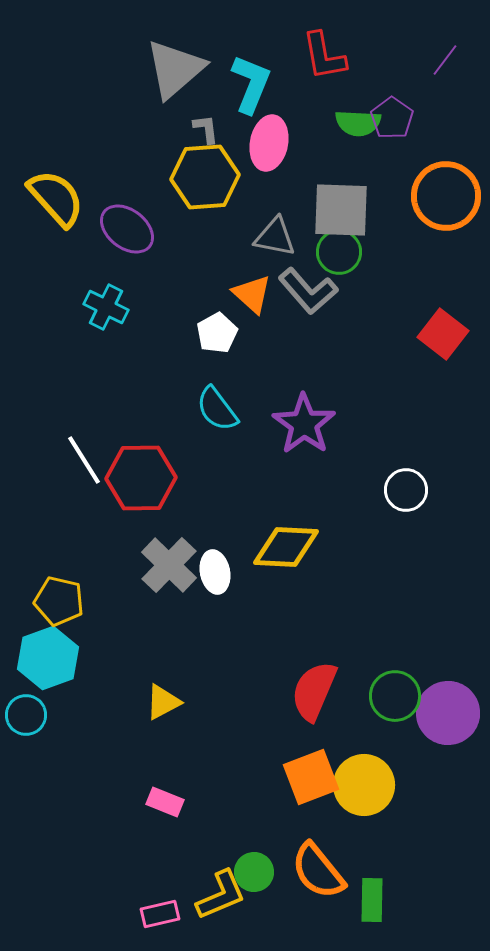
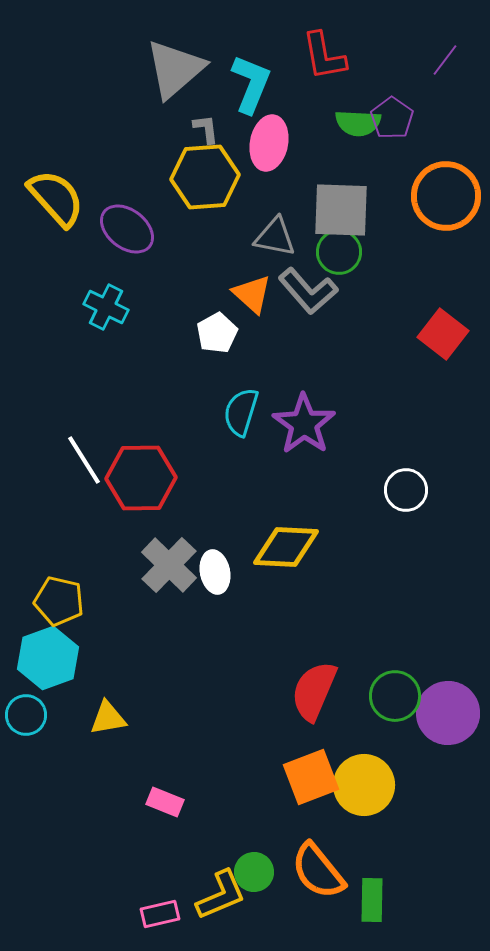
cyan semicircle at (217, 409): moved 24 px right, 3 px down; rotated 54 degrees clockwise
yellow triangle at (163, 702): moved 55 px left, 16 px down; rotated 18 degrees clockwise
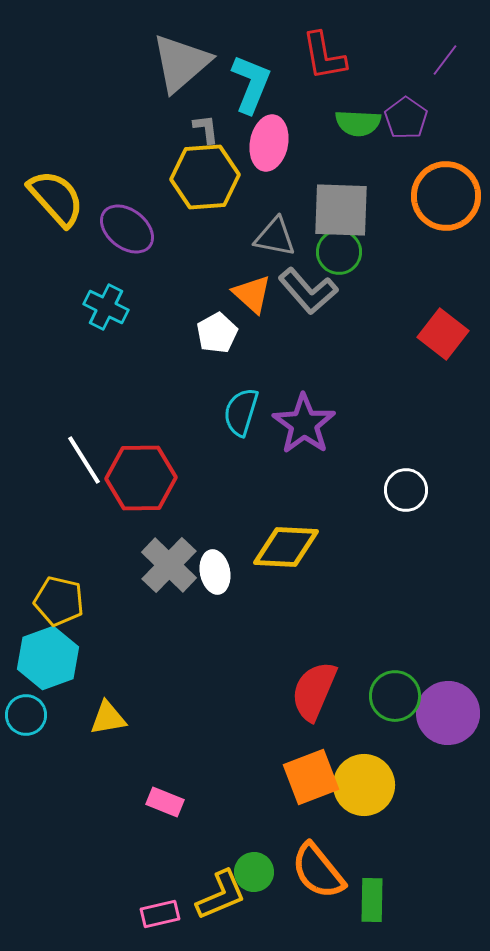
gray triangle at (175, 69): moved 6 px right, 6 px up
purple pentagon at (392, 118): moved 14 px right
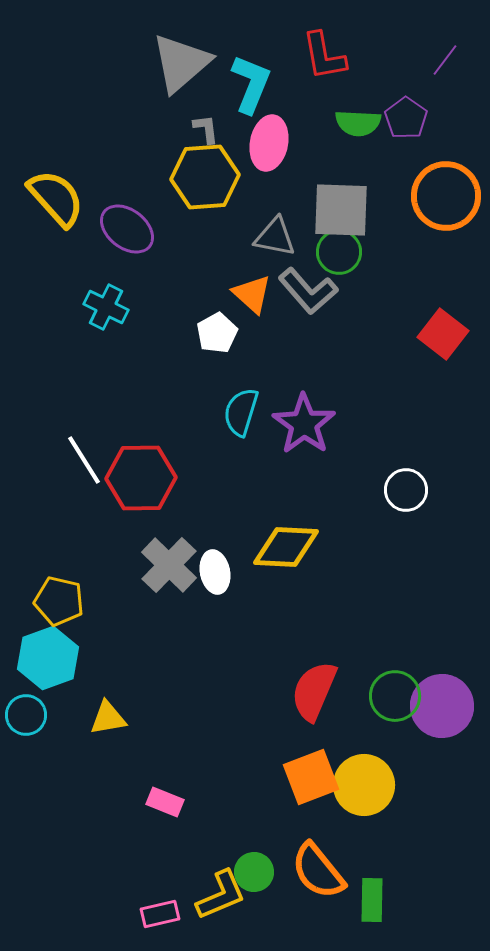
purple circle at (448, 713): moved 6 px left, 7 px up
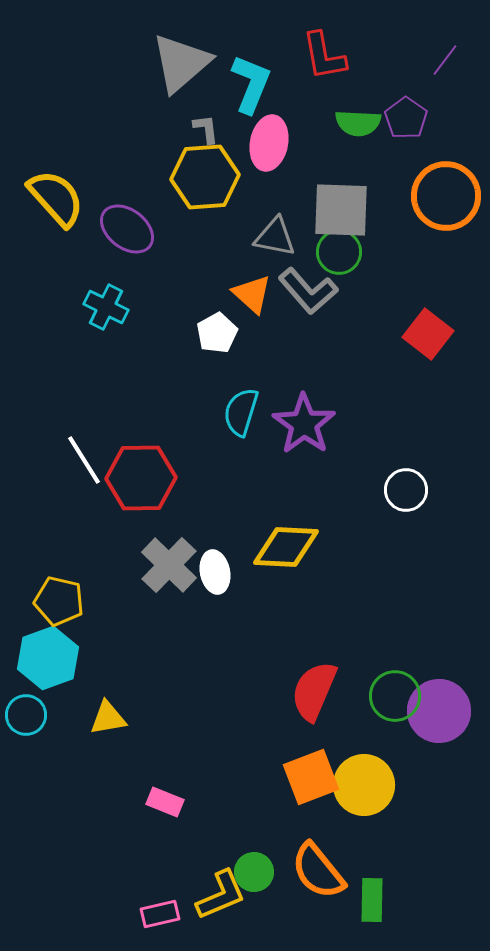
red square at (443, 334): moved 15 px left
purple circle at (442, 706): moved 3 px left, 5 px down
